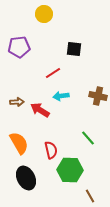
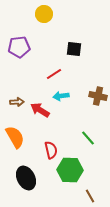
red line: moved 1 px right, 1 px down
orange semicircle: moved 4 px left, 6 px up
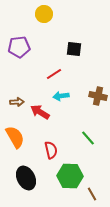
red arrow: moved 2 px down
green hexagon: moved 6 px down
brown line: moved 2 px right, 2 px up
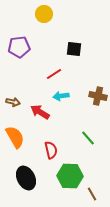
brown arrow: moved 4 px left; rotated 16 degrees clockwise
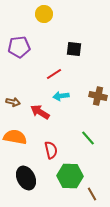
orange semicircle: rotated 50 degrees counterclockwise
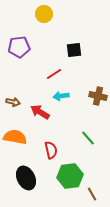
black square: moved 1 px down; rotated 14 degrees counterclockwise
green hexagon: rotated 10 degrees counterclockwise
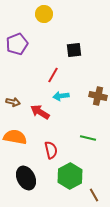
purple pentagon: moved 2 px left, 3 px up; rotated 15 degrees counterclockwise
red line: moved 1 px left, 1 px down; rotated 28 degrees counterclockwise
green line: rotated 35 degrees counterclockwise
green hexagon: rotated 20 degrees counterclockwise
brown line: moved 2 px right, 1 px down
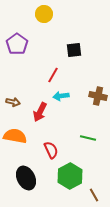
purple pentagon: rotated 15 degrees counterclockwise
red arrow: rotated 96 degrees counterclockwise
orange semicircle: moved 1 px up
red semicircle: rotated 12 degrees counterclockwise
